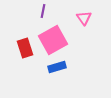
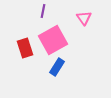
blue rectangle: rotated 42 degrees counterclockwise
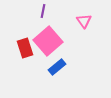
pink triangle: moved 3 px down
pink square: moved 5 px left, 1 px down; rotated 12 degrees counterclockwise
blue rectangle: rotated 18 degrees clockwise
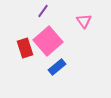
purple line: rotated 24 degrees clockwise
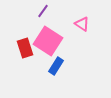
pink triangle: moved 2 px left, 3 px down; rotated 21 degrees counterclockwise
pink square: rotated 16 degrees counterclockwise
blue rectangle: moved 1 px left, 1 px up; rotated 18 degrees counterclockwise
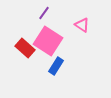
purple line: moved 1 px right, 2 px down
pink triangle: moved 1 px down
red rectangle: rotated 30 degrees counterclockwise
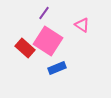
blue rectangle: moved 1 px right, 2 px down; rotated 36 degrees clockwise
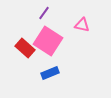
pink triangle: rotated 21 degrees counterclockwise
blue rectangle: moved 7 px left, 5 px down
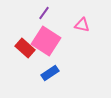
pink square: moved 2 px left
blue rectangle: rotated 12 degrees counterclockwise
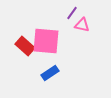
purple line: moved 28 px right
pink square: rotated 28 degrees counterclockwise
red rectangle: moved 2 px up
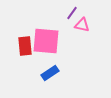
red rectangle: rotated 42 degrees clockwise
